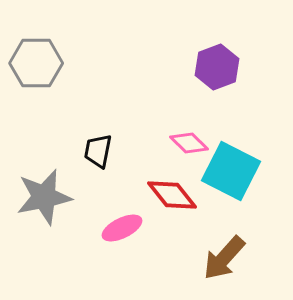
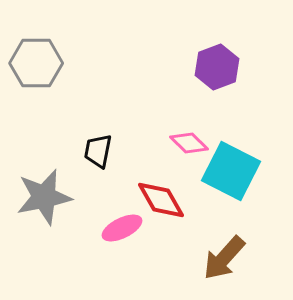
red diamond: moved 11 px left, 5 px down; rotated 9 degrees clockwise
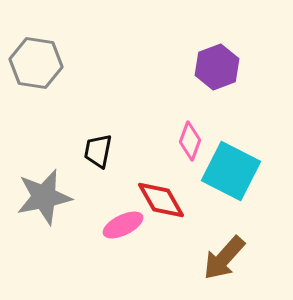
gray hexagon: rotated 9 degrees clockwise
pink diamond: moved 1 px right, 2 px up; rotated 66 degrees clockwise
pink ellipse: moved 1 px right, 3 px up
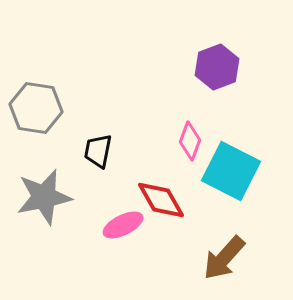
gray hexagon: moved 45 px down
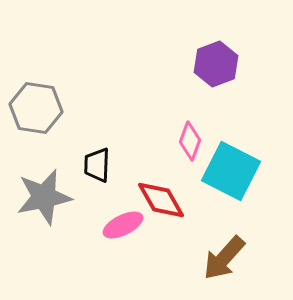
purple hexagon: moved 1 px left, 3 px up
black trapezoid: moved 1 px left, 14 px down; rotated 9 degrees counterclockwise
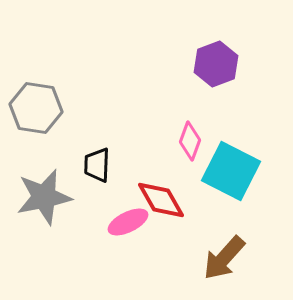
pink ellipse: moved 5 px right, 3 px up
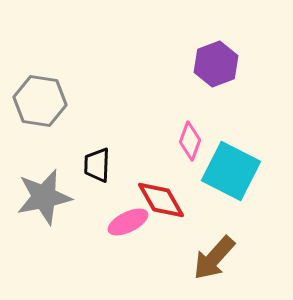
gray hexagon: moved 4 px right, 7 px up
brown arrow: moved 10 px left
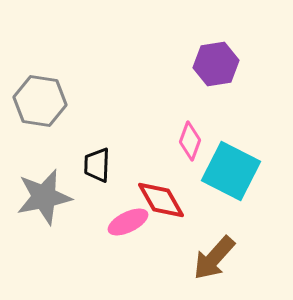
purple hexagon: rotated 12 degrees clockwise
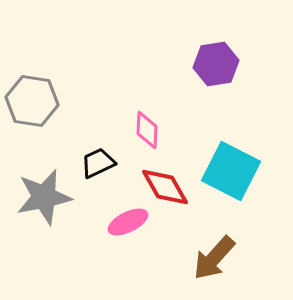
gray hexagon: moved 8 px left
pink diamond: moved 43 px left, 11 px up; rotated 18 degrees counterclockwise
black trapezoid: moved 1 px right, 2 px up; rotated 63 degrees clockwise
red diamond: moved 4 px right, 13 px up
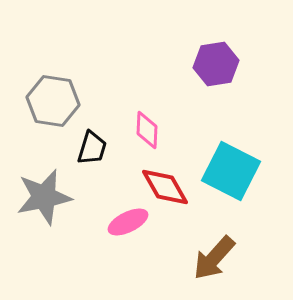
gray hexagon: moved 21 px right
black trapezoid: moved 6 px left, 15 px up; rotated 132 degrees clockwise
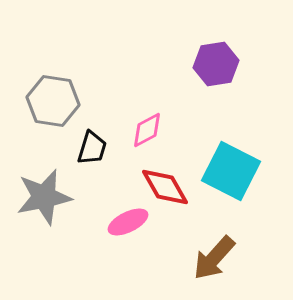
pink diamond: rotated 60 degrees clockwise
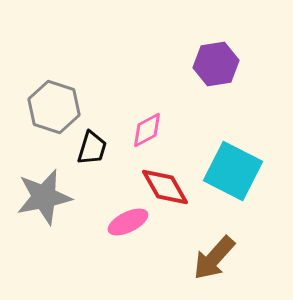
gray hexagon: moved 1 px right, 6 px down; rotated 9 degrees clockwise
cyan square: moved 2 px right
